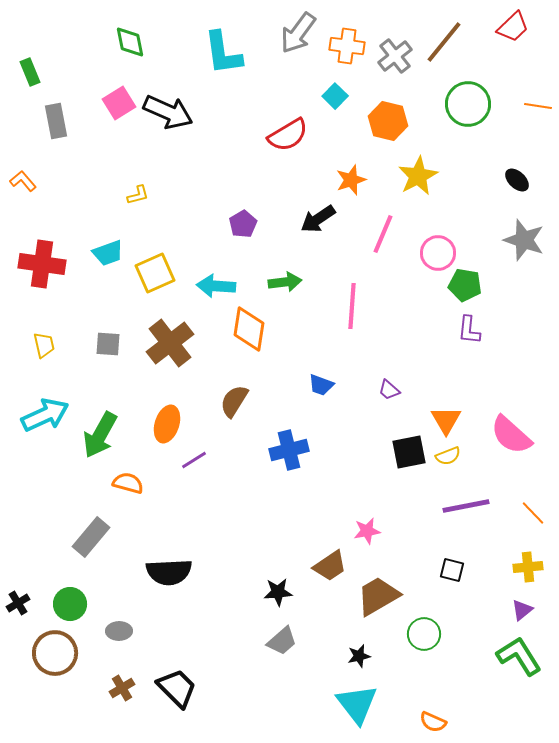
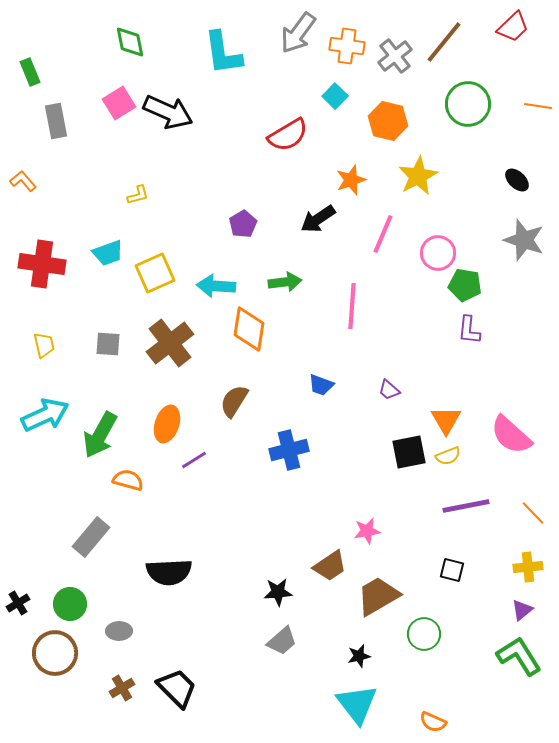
orange semicircle at (128, 483): moved 3 px up
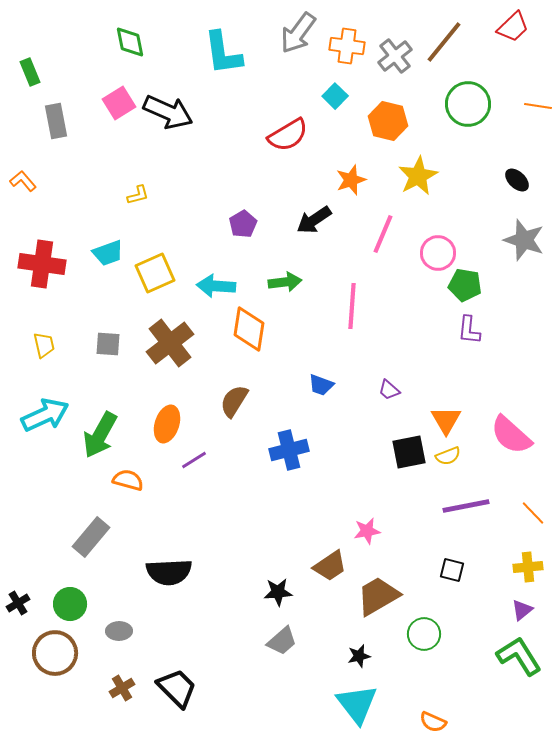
black arrow at (318, 219): moved 4 px left, 1 px down
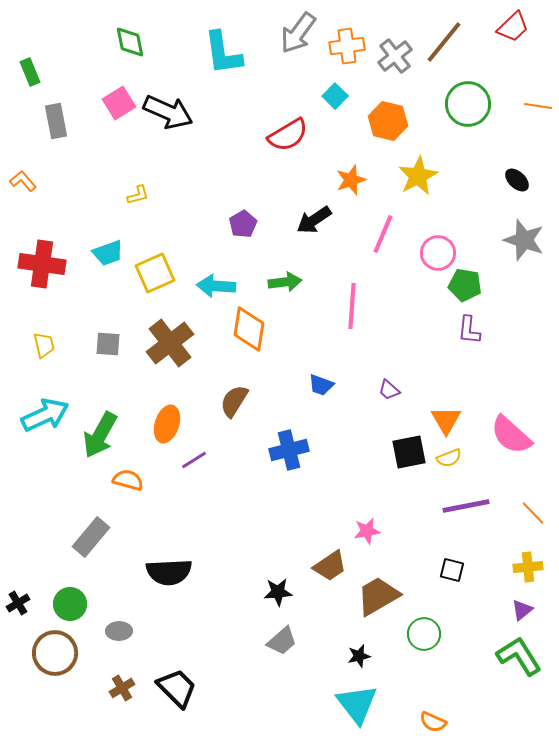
orange cross at (347, 46): rotated 16 degrees counterclockwise
yellow semicircle at (448, 456): moved 1 px right, 2 px down
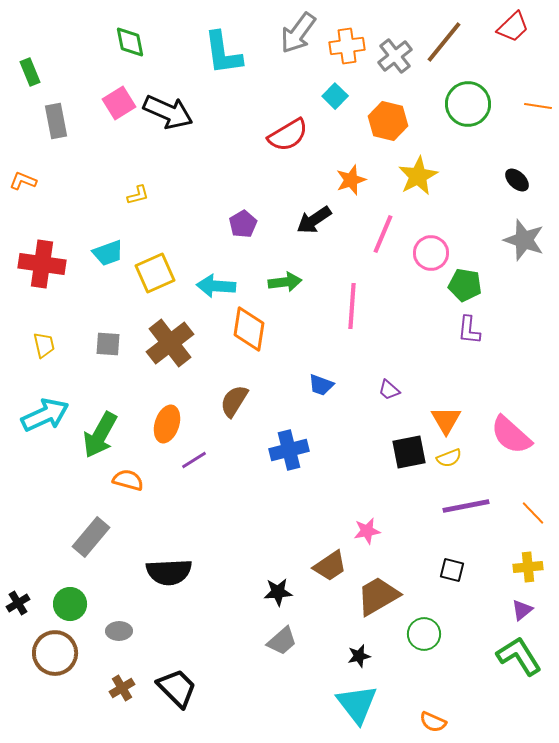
orange L-shape at (23, 181): rotated 28 degrees counterclockwise
pink circle at (438, 253): moved 7 px left
